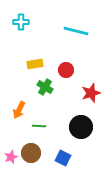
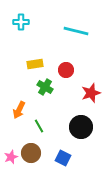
green line: rotated 56 degrees clockwise
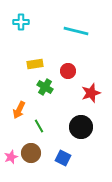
red circle: moved 2 px right, 1 px down
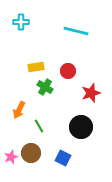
yellow rectangle: moved 1 px right, 3 px down
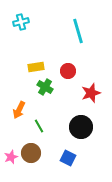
cyan cross: rotated 14 degrees counterclockwise
cyan line: moved 2 px right; rotated 60 degrees clockwise
blue square: moved 5 px right
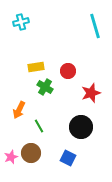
cyan line: moved 17 px right, 5 px up
